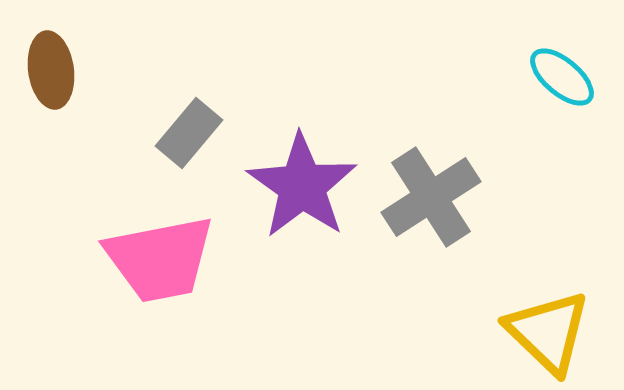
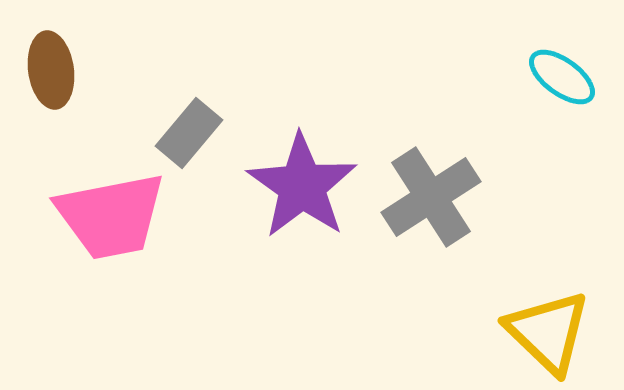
cyan ellipse: rotated 4 degrees counterclockwise
pink trapezoid: moved 49 px left, 43 px up
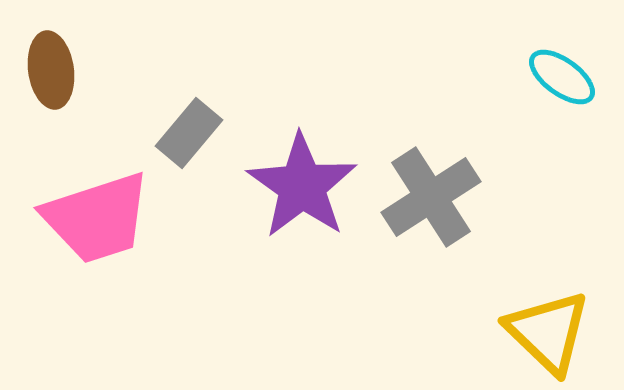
pink trapezoid: moved 14 px left, 2 px down; rotated 7 degrees counterclockwise
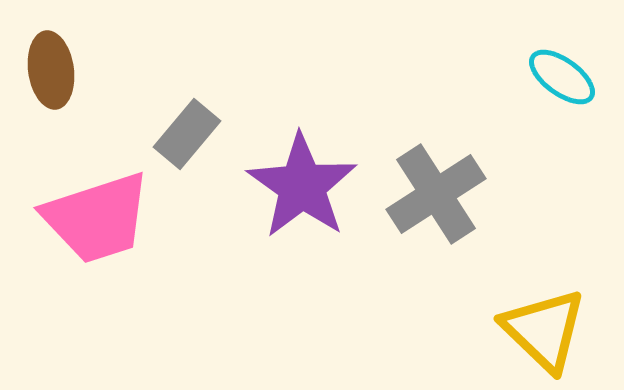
gray rectangle: moved 2 px left, 1 px down
gray cross: moved 5 px right, 3 px up
yellow triangle: moved 4 px left, 2 px up
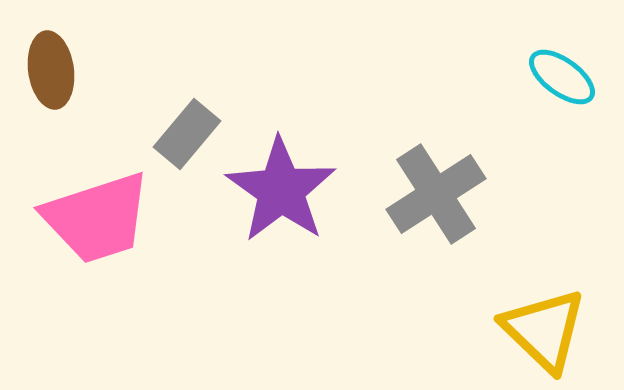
purple star: moved 21 px left, 4 px down
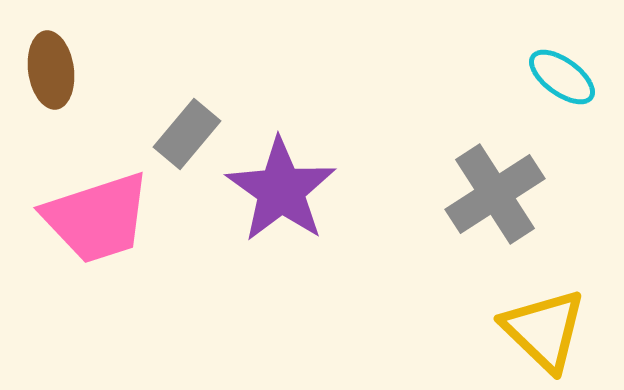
gray cross: moved 59 px right
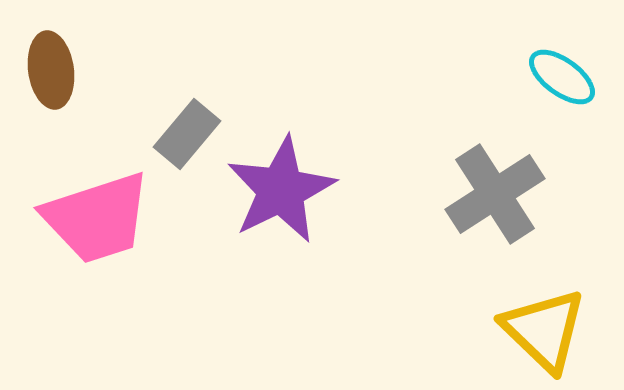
purple star: rotated 11 degrees clockwise
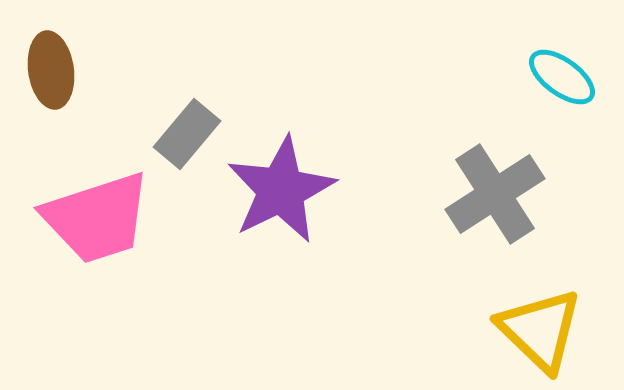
yellow triangle: moved 4 px left
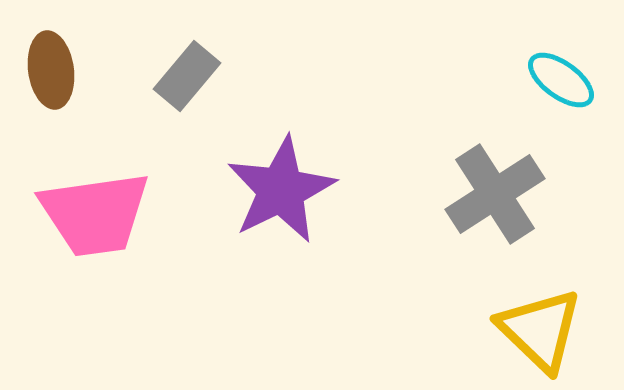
cyan ellipse: moved 1 px left, 3 px down
gray rectangle: moved 58 px up
pink trapezoid: moved 2 px left, 4 px up; rotated 10 degrees clockwise
